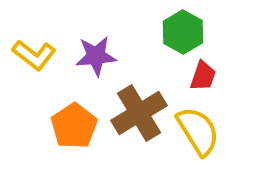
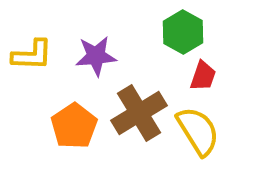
yellow L-shape: moved 2 px left; rotated 36 degrees counterclockwise
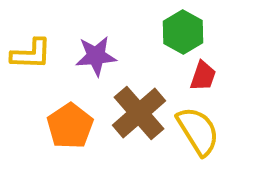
yellow L-shape: moved 1 px left, 1 px up
brown cross: rotated 10 degrees counterclockwise
orange pentagon: moved 4 px left
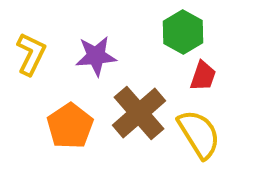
yellow L-shape: rotated 66 degrees counterclockwise
yellow semicircle: moved 1 px right, 3 px down
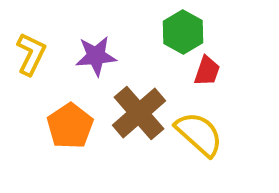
red trapezoid: moved 4 px right, 5 px up
yellow semicircle: rotated 16 degrees counterclockwise
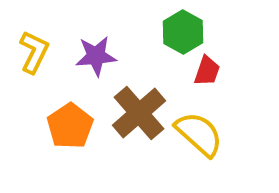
yellow L-shape: moved 3 px right, 2 px up
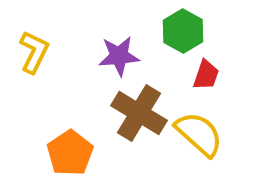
green hexagon: moved 1 px up
purple star: moved 23 px right
red trapezoid: moved 1 px left, 4 px down
brown cross: rotated 18 degrees counterclockwise
orange pentagon: moved 27 px down
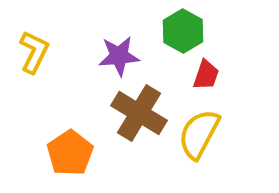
yellow semicircle: rotated 104 degrees counterclockwise
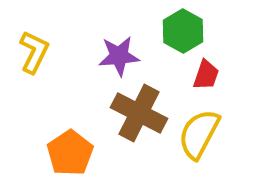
brown cross: rotated 4 degrees counterclockwise
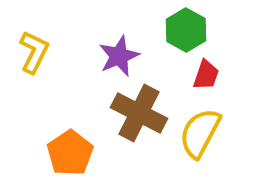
green hexagon: moved 3 px right, 1 px up
purple star: rotated 18 degrees counterclockwise
yellow semicircle: moved 1 px right, 1 px up
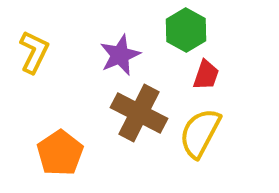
purple star: moved 1 px right, 1 px up
orange pentagon: moved 10 px left
